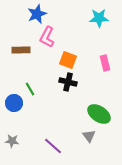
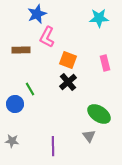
black cross: rotated 36 degrees clockwise
blue circle: moved 1 px right, 1 px down
purple line: rotated 48 degrees clockwise
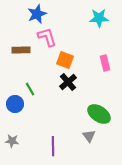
pink L-shape: rotated 135 degrees clockwise
orange square: moved 3 px left
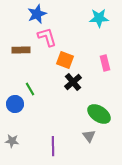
black cross: moved 5 px right
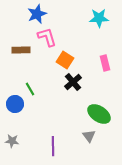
orange square: rotated 12 degrees clockwise
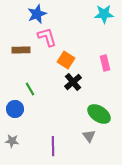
cyan star: moved 5 px right, 4 px up
orange square: moved 1 px right
blue circle: moved 5 px down
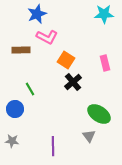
pink L-shape: rotated 135 degrees clockwise
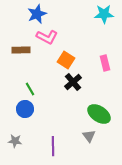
blue circle: moved 10 px right
gray star: moved 3 px right
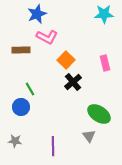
orange square: rotated 12 degrees clockwise
blue circle: moved 4 px left, 2 px up
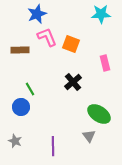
cyan star: moved 3 px left
pink L-shape: rotated 140 degrees counterclockwise
brown rectangle: moved 1 px left
orange square: moved 5 px right, 16 px up; rotated 24 degrees counterclockwise
gray star: rotated 16 degrees clockwise
